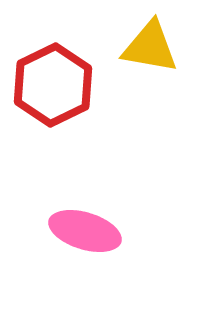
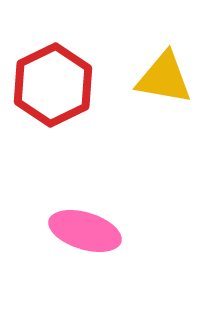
yellow triangle: moved 14 px right, 31 px down
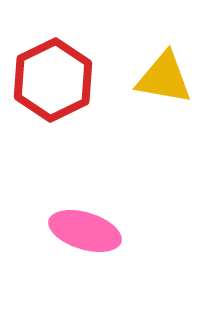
red hexagon: moved 5 px up
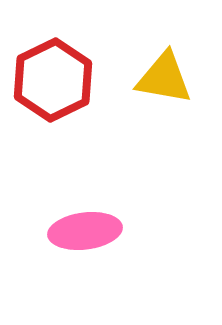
pink ellipse: rotated 24 degrees counterclockwise
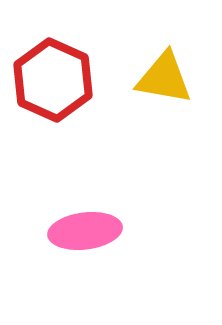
red hexagon: rotated 10 degrees counterclockwise
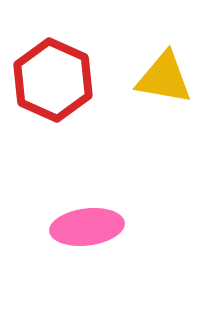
pink ellipse: moved 2 px right, 4 px up
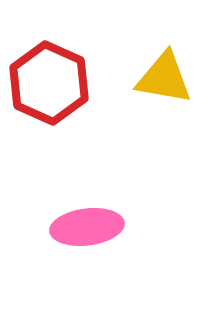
red hexagon: moved 4 px left, 3 px down
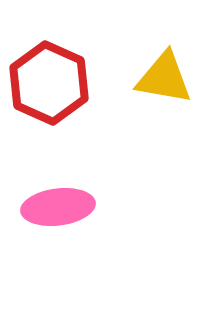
pink ellipse: moved 29 px left, 20 px up
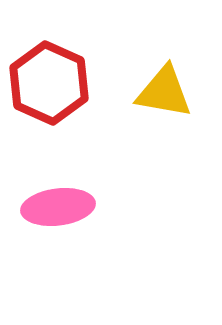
yellow triangle: moved 14 px down
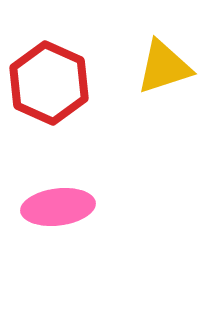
yellow triangle: moved 25 px up; rotated 28 degrees counterclockwise
